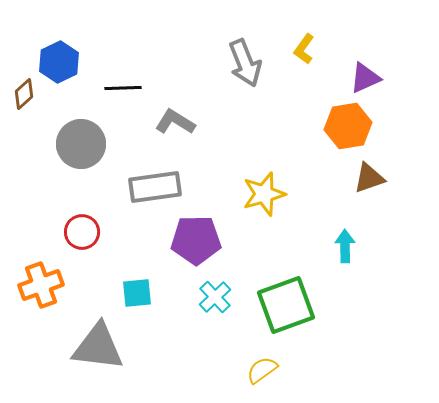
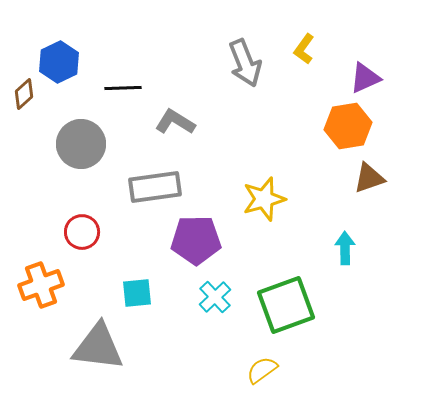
yellow star: moved 5 px down
cyan arrow: moved 2 px down
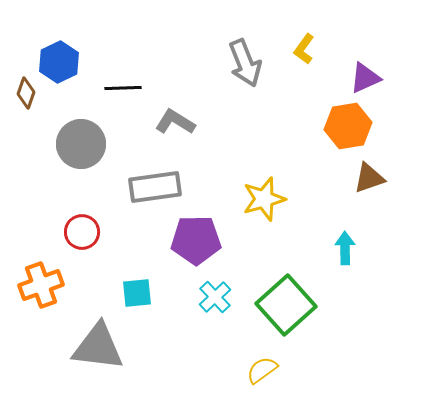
brown diamond: moved 2 px right, 1 px up; rotated 28 degrees counterclockwise
green square: rotated 22 degrees counterclockwise
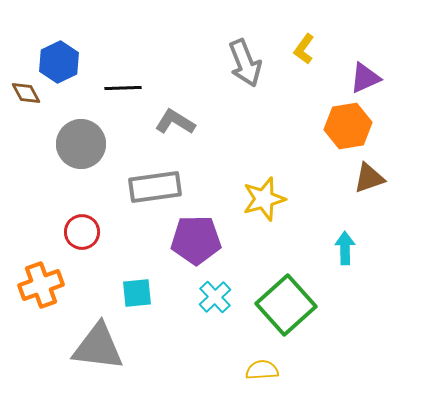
brown diamond: rotated 48 degrees counterclockwise
yellow semicircle: rotated 32 degrees clockwise
